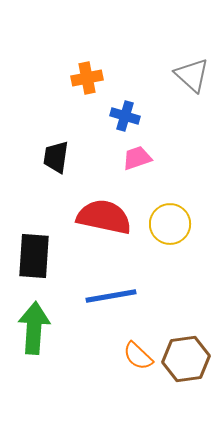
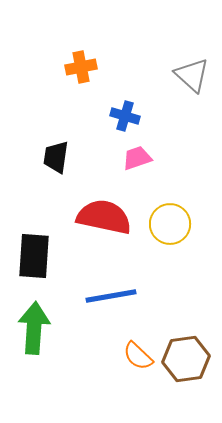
orange cross: moved 6 px left, 11 px up
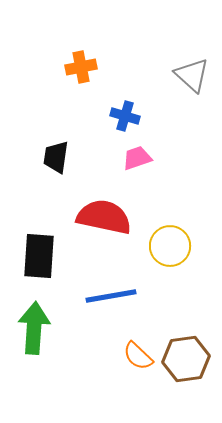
yellow circle: moved 22 px down
black rectangle: moved 5 px right
